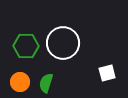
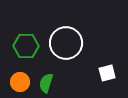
white circle: moved 3 px right
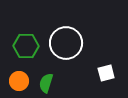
white square: moved 1 px left
orange circle: moved 1 px left, 1 px up
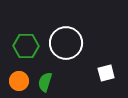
green semicircle: moved 1 px left, 1 px up
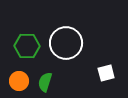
green hexagon: moved 1 px right
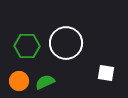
white square: rotated 24 degrees clockwise
green semicircle: rotated 48 degrees clockwise
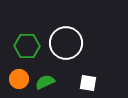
white square: moved 18 px left, 10 px down
orange circle: moved 2 px up
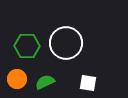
orange circle: moved 2 px left
